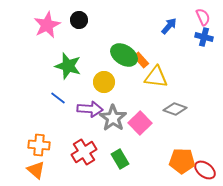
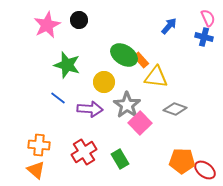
pink semicircle: moved 5 px right, 1 px down
green star: moved 1 px left, 1 px up
gray star: moved 14 px right, 13 px up
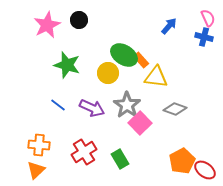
yellow circle: moved 4 px right, 9 px up
blue line: moved 7 px down
purple arrow: moved 2 px right, 1 px up; rotated 20 degrees clockwise
orange pentagon: rotated 30 degrees counterclockwise
orange triangle: rotated 36 degrees clockwise
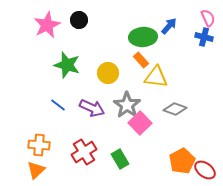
green ellipse: moved 19 px right, 18 px up; rotated 36 degrees counterclockwise
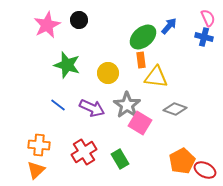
green ellipse: rotated 36 degrees counterclockwise
orange rectangle: rotated 35 degrees clockwise
pink square: rotated 15 degrees counterclockwise
red ellipse: rotated 10 degrees counterclockwise
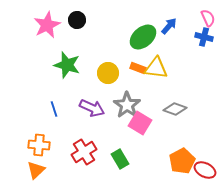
black circle: moved 2 px left
orange rectangle: moved 3 px left, 8 px down; rotated 63 degrees counterclockwise
yellow triangle: moved 9 px up
blue line: moved 4 px left, 4 px down; rotated 35 degrees clockwise
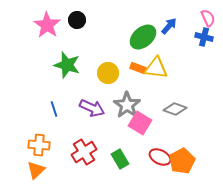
pink star: rotated 12 degrees counterclockwise
red ellipse: moved 45 px left, 13 px up
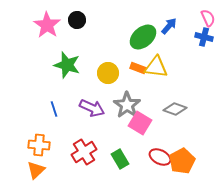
yellow triangle: moved 1 px up
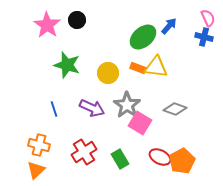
orange cross: rotated 10 degrees clockwise
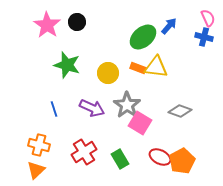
black circle: moved 2 px down
gray diamond: moved 5 px right, 2 px down
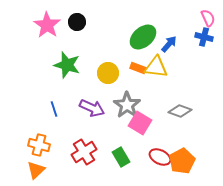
blue arrow: moved 18 px down
green rectangle: moved 1 px right, 2 px up
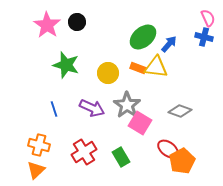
green star: moved 1 px left
red ellipse: moved 8 px right, 8 px up; rotated 10 degrees clockwise
